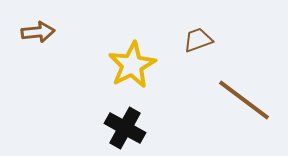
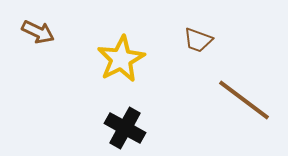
brown arrow: rotated 32 degrees clockwise
brown trapezoid: rotated 140 degrees counterclockwise
yellow star: moved 11 px left, 6 px up
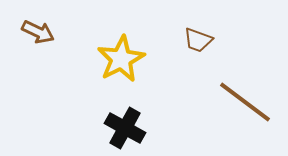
brown line: moved 1 px right, 2 px down
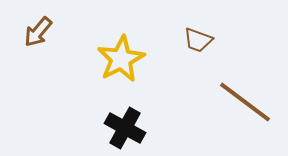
brown arrow: rotated 104 degrees clockwise
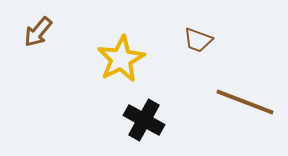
brown line: rotated 16 degrees counterclockwise
black cross: moved 19 px right, 8 px up
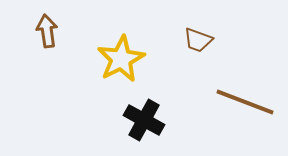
brown arrow: moved 9 px right, 1 px up; rotated 132 degrees clockwise
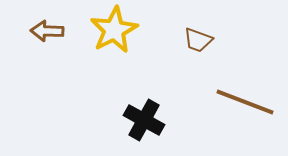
brown arrow: rotated 80 degrees counterclockwise
yellow star: moved 7 px left, 29 px up
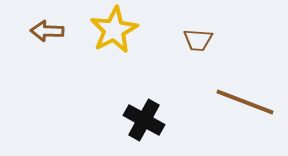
brown trapezoid: rotated 16 degrees counterclockwise
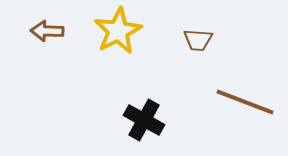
yellow star: moved 4 px right, 1 px down
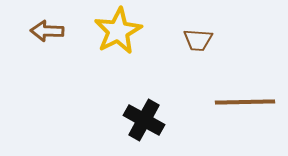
brown line: rotated 22 degrees counterclockwise
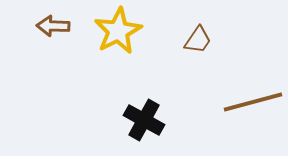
brown arrow: moved 6 px right, 5 px up
brown trapezoid: rotated 60 degrees counterclockwise
brown line: moved 8 px right; rotated 14 degrees counterclockwise
